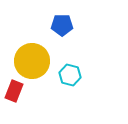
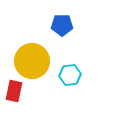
cyan hexagon: rotated 20 degrees counterclockwise
red rectangle: rotated 10 degrees counterclockwise
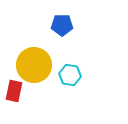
yellow circle: moved 2 px right, 4 px down
cyan hexagon: rotated 15 degrees clockwise
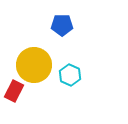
cyan hexagon: rotated 15 degrees clockwise
red rectangle: rotated 15 degrees clockwise
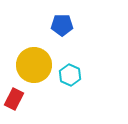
red rectangle: moved 8 px down
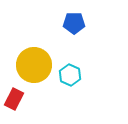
blue pentagon: moved 12 px right, 2 px up
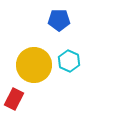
blue pentagon: moved 15 px left, 3 px up
cyan hexagon: moved 1 px left, 14 px up
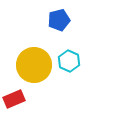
blue pentagon: rotated 15 degrees counterclockwise
red rectangle: rotated 40 degrees clockwise
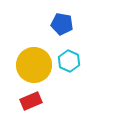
blue pentagon: moved 3 px right, 4 px down; rotated 25 degrees clockwise
red rectangle: moved 17 px right, 2 px down
